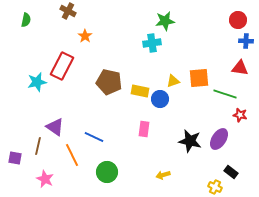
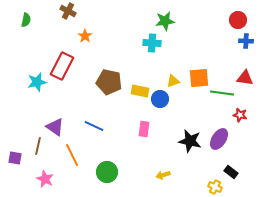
cyan cross: rotated 12 degrees clockwise
red triangle: moved 5 px right, 10 px down
green line: moved 3 px left, 1 px up; rotated 10 degrees counterclockwise
blue line: moved 11 px up
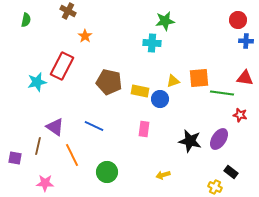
pink star: moved 4 px down; rotated 24 degrees counterclockwise
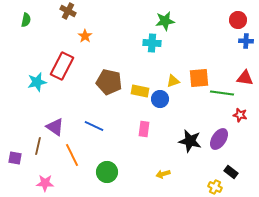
yellow arrow: moved 1 px up
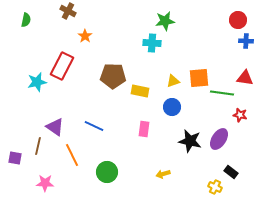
brown pentagon: moved 4 px right, 6 px up; rotated 10 degrees counterclockwise
blue circle: moved 12 px right, 8 px down
